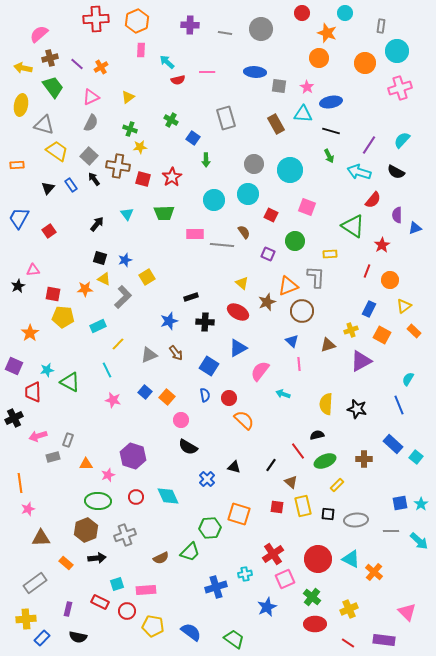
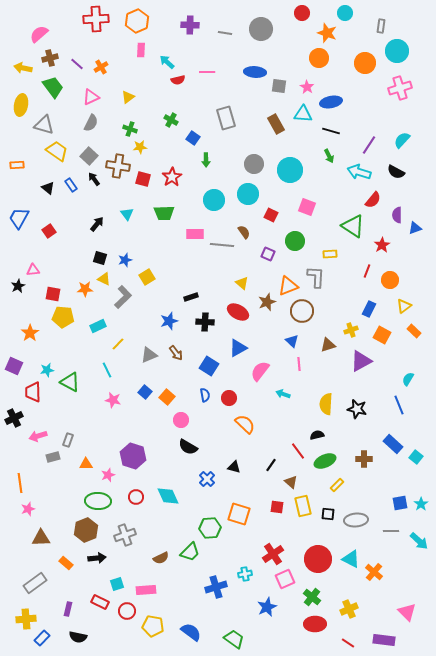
black triangle at (48, 188): rotated 32 degrees counterclockwise
orange semicircle at (244, 420): moved 1 px right, 4 px down
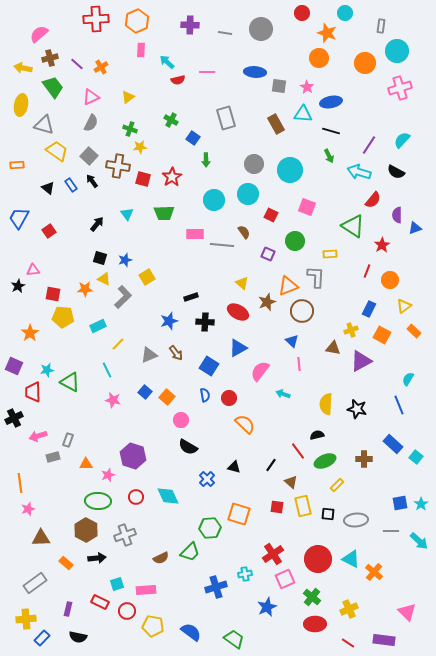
black arrow at (94, 179): moved 2 px left, 2 px down
brown triangle at (328, 345): moved 5 px right, 3 px down; rotated 28 degrees clockwise
brown hexagon at (86, 530): rotated 10 degrees counterclockwise
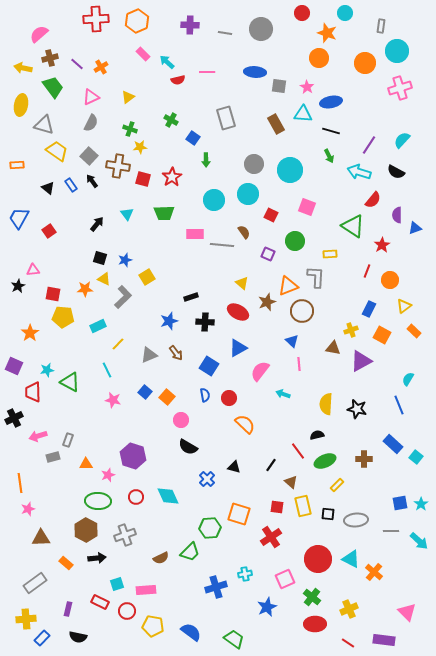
pink rectangle at (141, 50): moved 2 px right, 4 px down; rotated 48 degrees counterclockwise
red cross at (273, 554): moved 2 px left, 17 px up
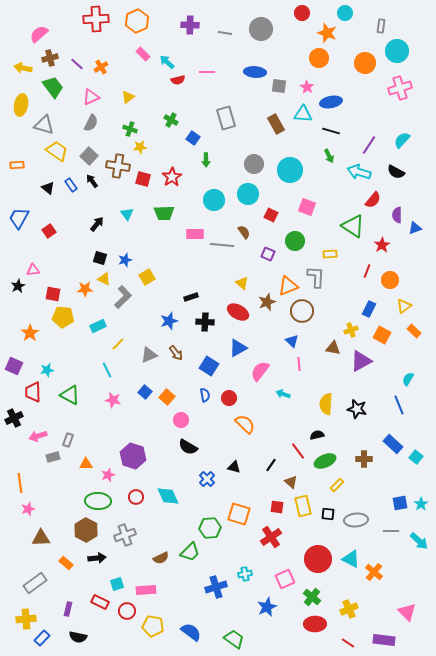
green triangle at (70, 382): moved 13 px down
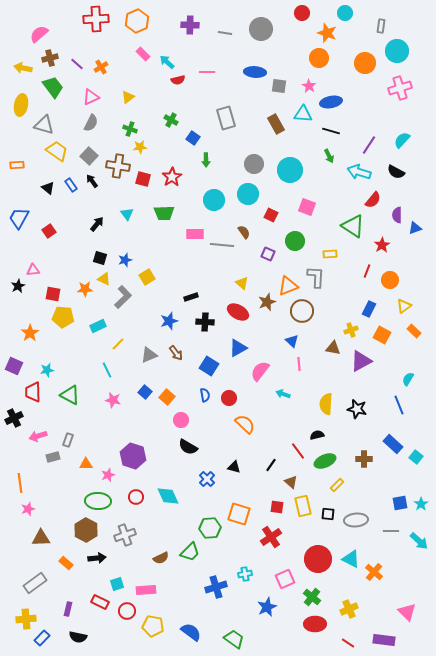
pink star at (307, 87): moved 2 px right, 1 px up
